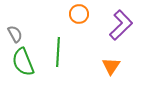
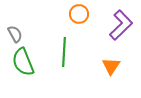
green line: moved 6 px right
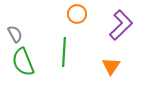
orange circle: moved 2 px left
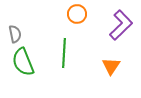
gray semicircle: rotated 18 degrees clockwise
green line: moved 1 px down
